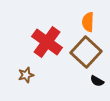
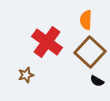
orange semicircle: moved 2 px left, 2 px up
brown square: moved 4 px right
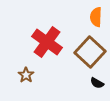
orange semicircle: moved 10 px right, 3 px up
brown star: rotated 21 degrees counterclockwise
black semicircle: moved 2 px down
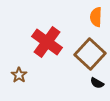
brown square: moved 2 px down
brown star: moved 7 px left
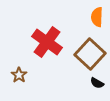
orange semicircle: moved 1 px right
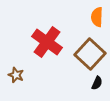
brown star: moved 3 px left; rotated 14 degrees counterclockwise
black semicircle: rotated 96 degrees counterclockwise
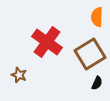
brown square: rotated 16 degrees clockwise
brown star: moved 3 px right
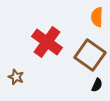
brown square: moved 1 px down; rotated 24 degrees counterclockwise
brown star: moved 3 px left, 2 px down
black semicircle: moved 2 px down
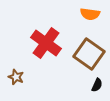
orange semicircle: moved 7 px left, 3 px up; rotated 84 degrees counterclockwise
red cross: moved 1 px left, 1 px down
brown square: moved 1 px left, 1 px up
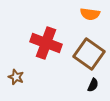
red cross: rotated 16 degrees counterclockwise
black semicircle: moved 4 px left
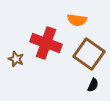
orange semicircle: moved 13 px left, 6 px down
brown star: moved 18 px up
